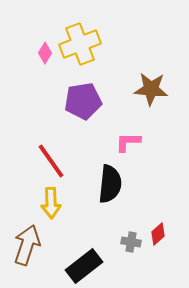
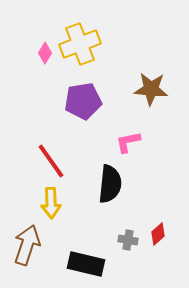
pink L-shape: rotated 12 degrees counterclockwise
gray cross: moved 3 px left, 2 px up
black rectangle: moved 2 px right, 2 px up; rotated 51 degrees clockwise
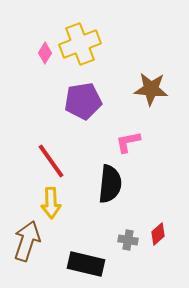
brown arrow: moved 4 px up
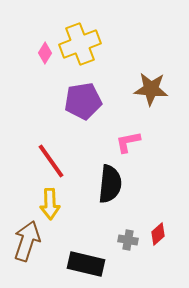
yellow arrow: moved 1 px left, 1 px down
